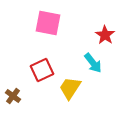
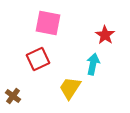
cyan arrow: moved 1 px down; rotated 130 degrees counterclockwise
red square: moved 4 px left, 11 px up
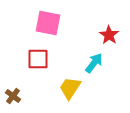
red star: moved 4 px right
red square: rotated 25 degrees clockwise
cyan arrow: moved 1 px right, 1 px up; rotated 25 degrees clockwise
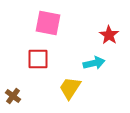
cyan arrow: rotated 40 degrees clockwise
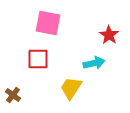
yellow trapezoid: moved 1 px right
brown cross: moved 1 px up
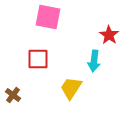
pink square: moved 6 px up
cyan arrow: moved 2 px up; rotated 110 degrees clockwise
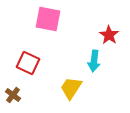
pink square: moved 2 px down
red square: moved 10 px left, 4 px down; rotated 25 degrees clockwise
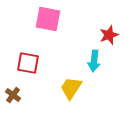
red star: rotated 18 degrees clockwise
red square: rotated 15 degrees counterclockwise
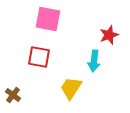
red square: moved 11 px right, 6 px up
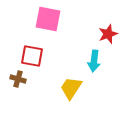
red star: moved 1 px left, 1 px up
red square: moved 7 px left, 1 px up
brown cross: moved 5 px right, 16 px up; rotated 21 degrees counterclockwise
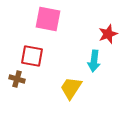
brown cross: moved 1 px left
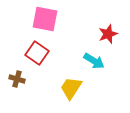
pink square: moved 3 px left
red square: moved 5 px right, 3 px up; rotated 25 degrees clockwise
cyan arrow: rotated 65 degrees counterclockwise
